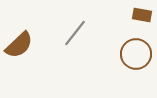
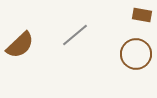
gray line: moved 2 px down; rotated 12 degrees clockwise
brown semicircle: moved 1 px right
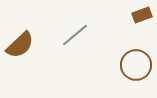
brown rectangle: rotated 30 degrees counterclockwise
brown circle: moved 11 px down
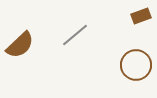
brown rectangle: moved 1 px left, 1 px down
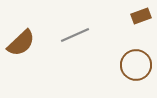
gray line: rotated 16 degrees clockwise
brown semicircle: moved 1 px right, 2 px up
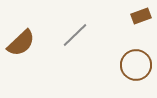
gray line: rotated 20 degrees counterclockwise
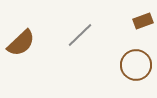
brown rectangle: moved 2 px right, 5 px down
gray line: moved 5 px right
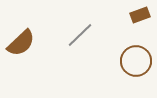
brown rectangle: moved 3 px left, 6 px up
brown circle: moved 4 px up
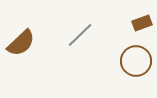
brown rectangle: moved 2 px right, 8 px down
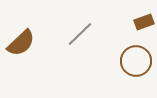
brown rectangle: moved 2 px right, 1 px up
gray line: moved 1 px up
